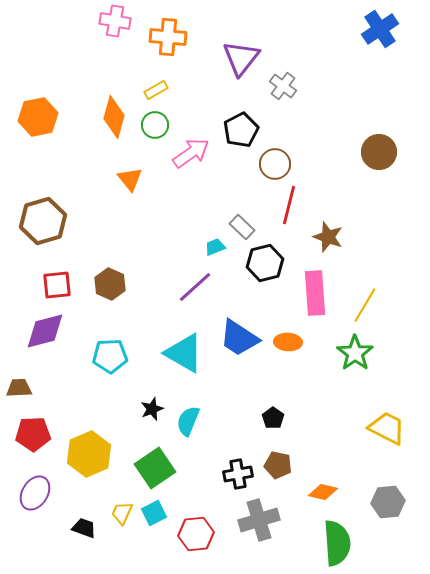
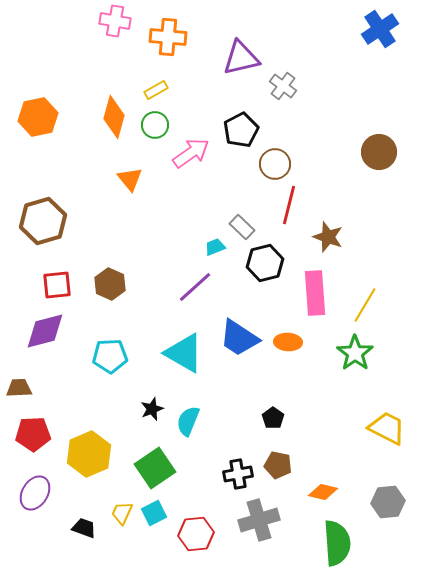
purple triangle at (241, 58): rotated 39 degrees clockwise
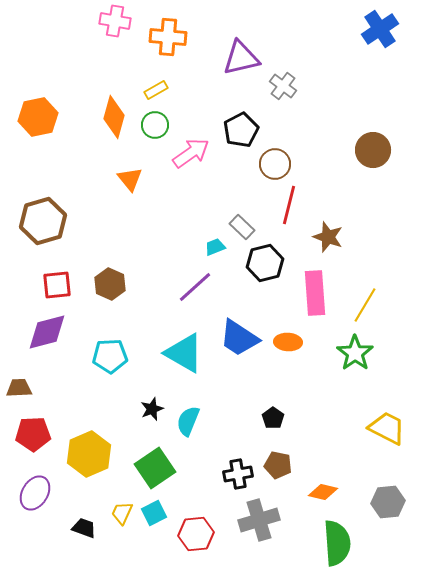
brown circle at (379, 152): moved 6 px left, 2 px up
purple diamond at (45, 331): moved 2 px right, 1 px down
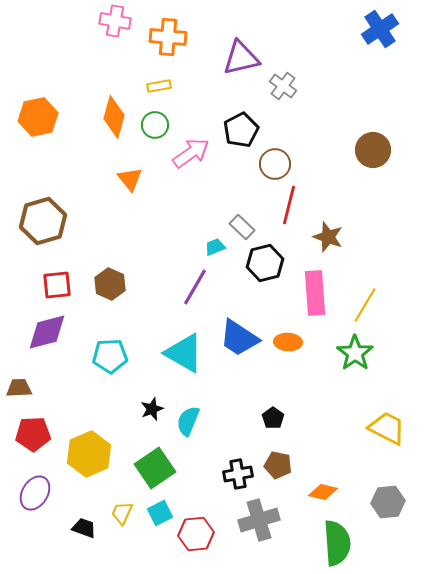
yellow rectangle at (156, 90): moved 3 px right, 4 px up; rotated 20 degrees clockwise
purple line at (195, 287): rotated 18 degrees counterclockwise
cyan square at (154, 513): moved 6 px right
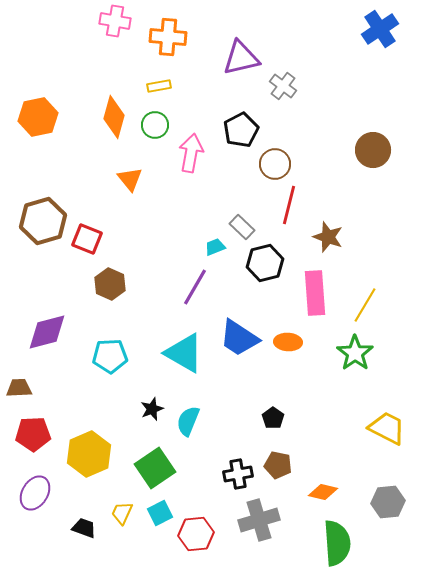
pink arrow at (191, 153): rotated 45 degrees counterclockwise
red square at (57, 285): moved 30 px right, 46 px up; rotated 28 degrees clockwise
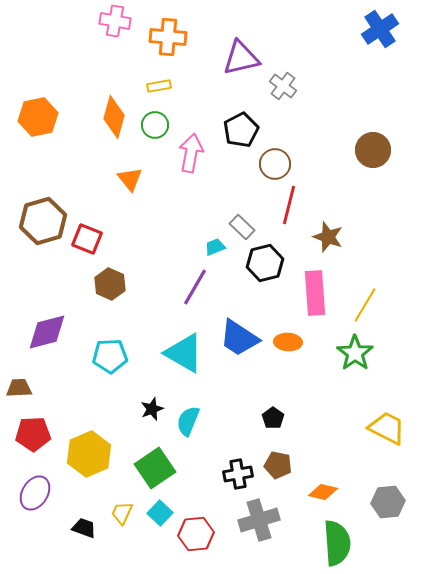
cyan square at (160, 513): rotated 20 degrees counterclockwise
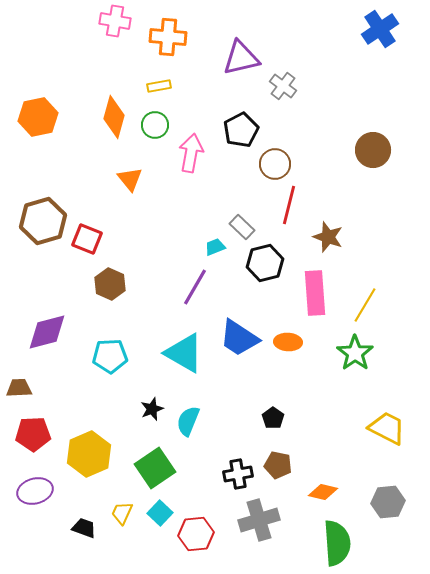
purple ellipse at (35, 493): moved 2 px up; rotated 44 degrees clockwise
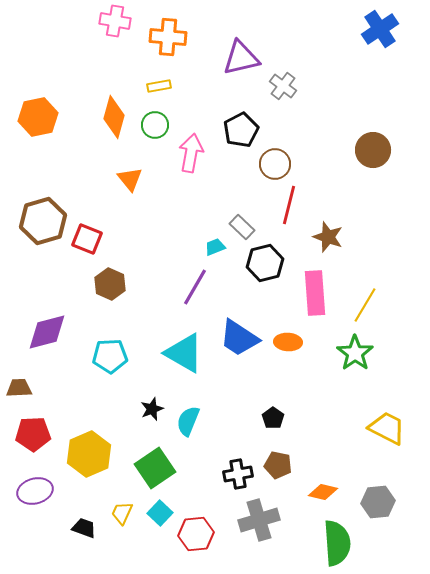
gray hexagon at (388, 502): moved 10 px left
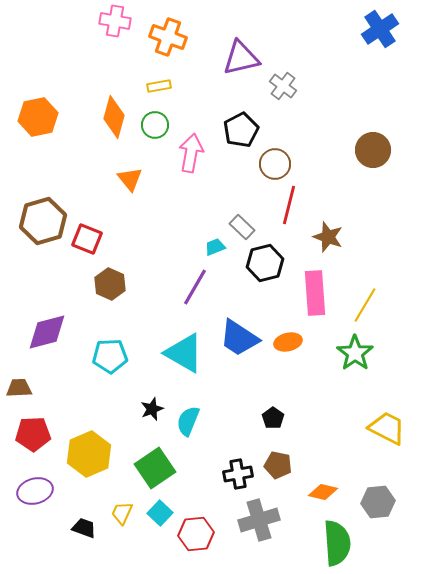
orange cross at (168, 37): rotated 15 degrees clockwise
orange ellipse at (288, 342): rotated 16 degrees counterclockwise
